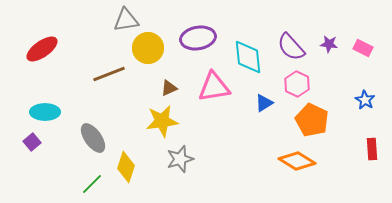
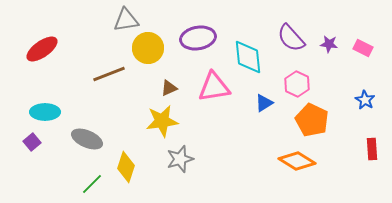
purple semicircle: moved 9 px up
gray ellipse: moved 6 px left, 1 px down; rotated 32 degrees counterclockwise
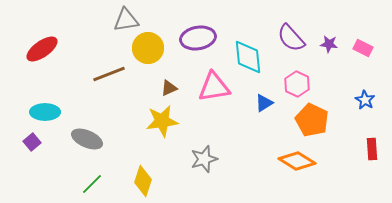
gray star: moved 24 px right
yellow diamond: moved 17 px right, 14 px down
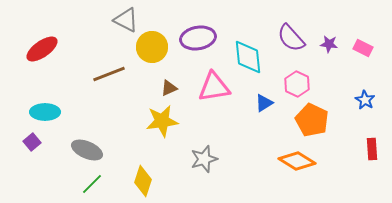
gray triangle: rotated 36 degrees clockwise
yellow circle: moved 4 px right, 1 px up
gray ellipse: moved 11 px down
